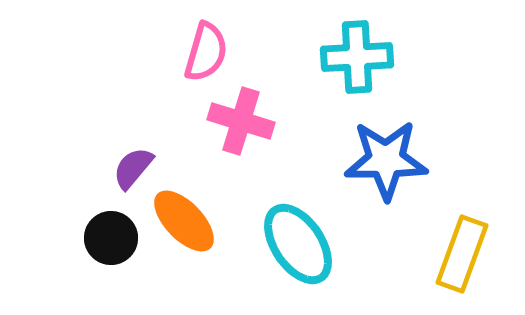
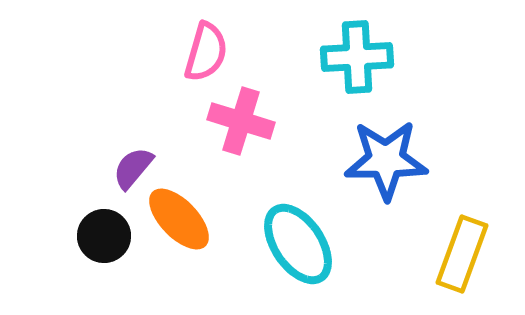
orange ellipse: moved 5 px left, 2 px up
black circle: moved 7 px left, 2 px up
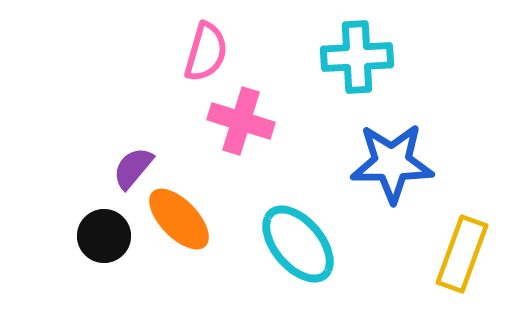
blue star: moved 6 px right, 3 px down
cyan ellipse: rotated 6 degrees counterclockwise
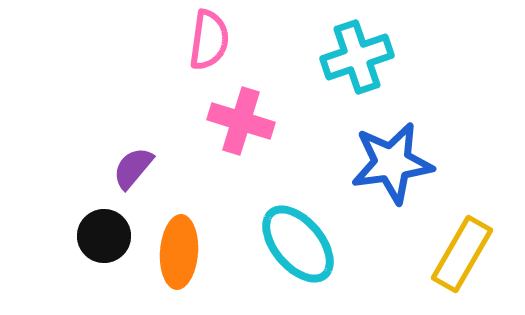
pink semicircle: moved 3 px right, 12 px up; rotated 8 degrees counterclockwise
cyan cross: rotated 16 degrees counterclockwise
blue star: rotated 8 degrees counterclockwise
orange ellipse: moved 33 px down; rotated 48 degrees clockwise
yellow rectangle: rotated 10 degrees clockwise
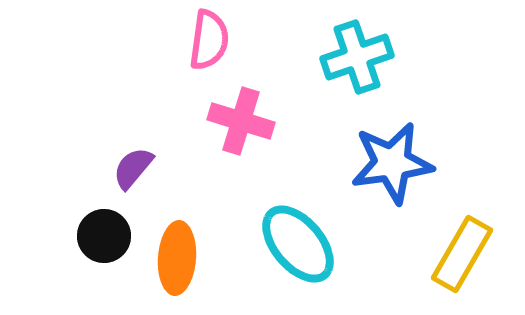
orange ellipse: moved 2 px left, 6 px down
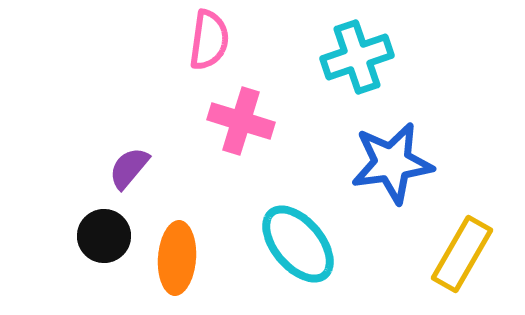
purple semicircle: moved 4 px left
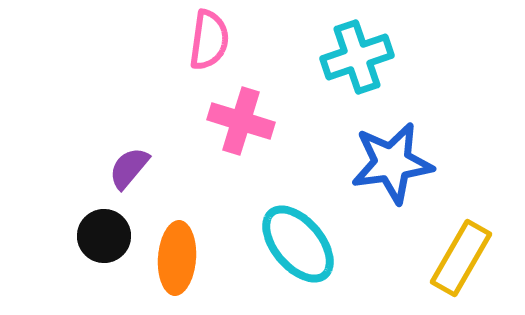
yellow rectangle: moved 1 px left, 4 px down
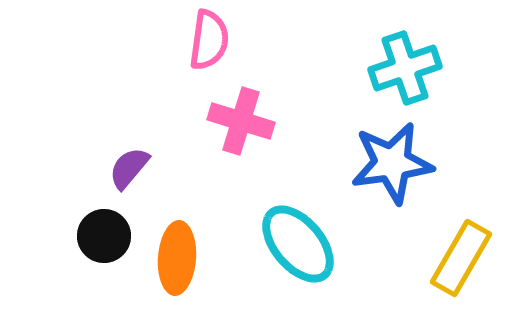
cyan cross: moved 48 px right, 11 px down
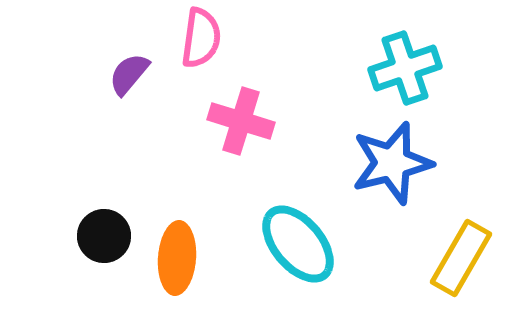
pink semicircle: moved 8 px left, 2 px up
blue star: rotated 6 degrees counterclockwise
purple semicircle: moved 94 px up
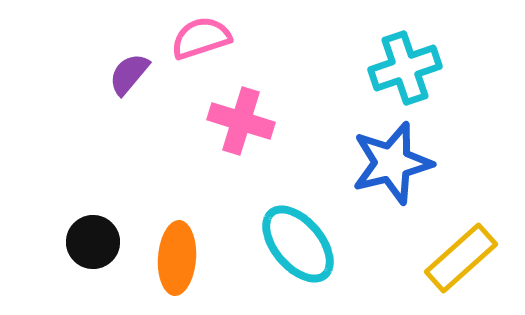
pink semicircle: rotated 116 degrees counterclockwise
black circle: moved 11 px left, 6 px down
yellow rectangle: rotated 18 degrees clockwise
